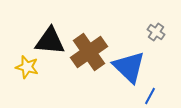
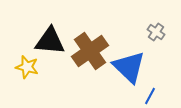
brown cross: moved 1 px right, 1 px up
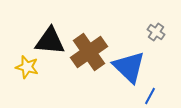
brown cross: moved 1 px left, 1 px down
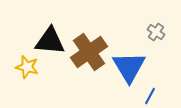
blue triangle: rotated 15 degrees clockwise
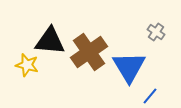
yellow star: moved 2 px up
blue line: rotated 12 degrees clockwise
